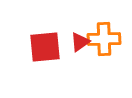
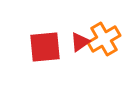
orange cross: rotated 28 degrees counterclockwise
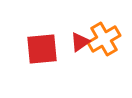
red square: moved 3 px left, 2 px down
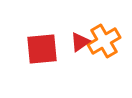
orange cross: moved 2 px down
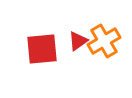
red triangle: moved 2 px left, 1 px up
